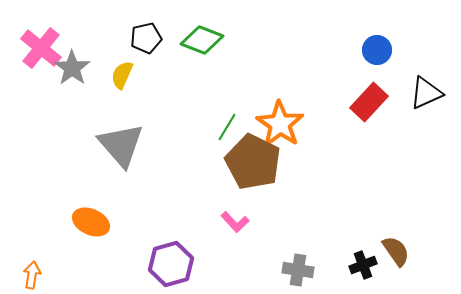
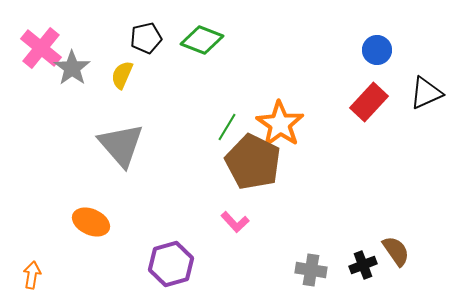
gray cross: moved 13 px right
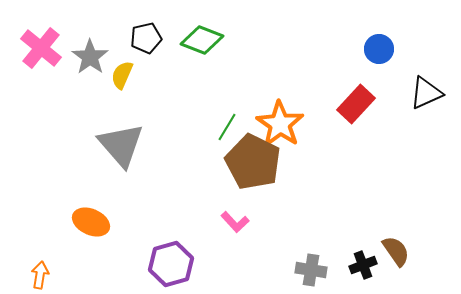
blue circle: moved 2 px right, 1 px up
gray star: moved 18 px right, 11 px up
red rectangle: moved 13 px left, 2 px down
orange arrow: moved 8 px right
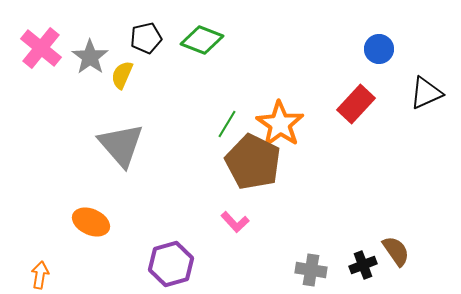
green line: moved 3 px up
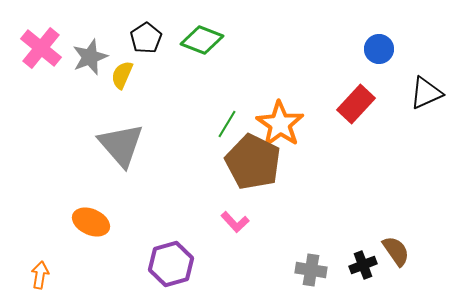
black pentagon: rotated 20 degrees counterclockwise
gray star: rotated 15 degrees clockwise
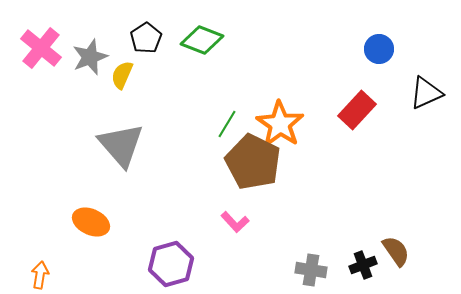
red rectangle: moved 1 px right, 6 px down
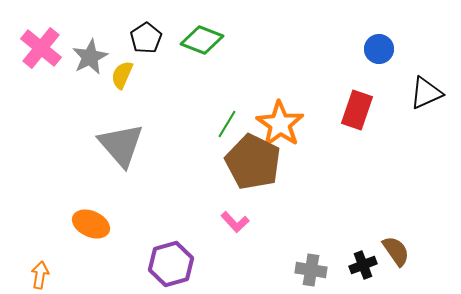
gray star: rotated 6 degrees counterclockwise
red rectangle: rotated 24 degrees counterclockwise
orange ellipse: moved 2 px down
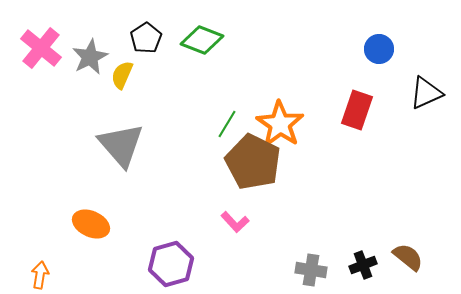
brown semicircle: moved 12 px right, 6 px down; rotated 16 degrees counterclockwise
